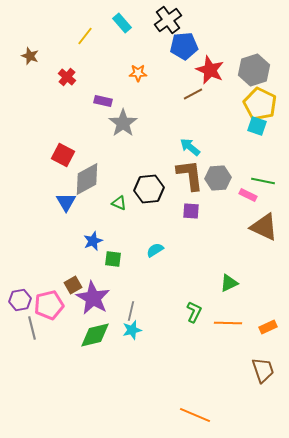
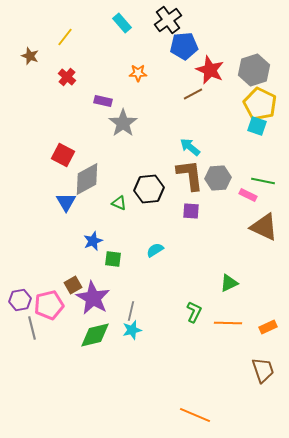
yellow line at (85, 36): moved 20 px left, 1 px down
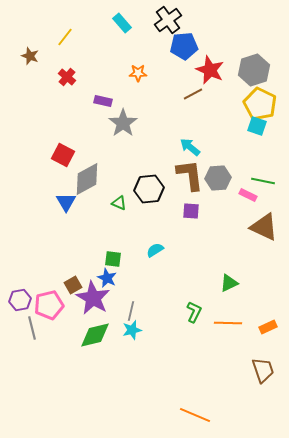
blue star at (93, 241): moved 14 px right, 37 px down; rotated 24 degrees counterclockwise
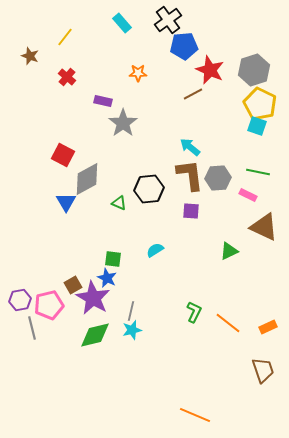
green line at (263, 181): moved 5 px left, 9 px up
green triangle at (229, 283): moved 32 px up
orange line at (228, 323): rotated 36 degrees clockwise
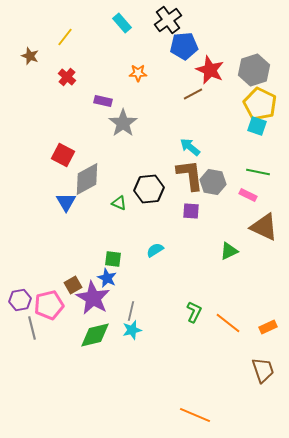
gray hexagon at (218, 178): moved 5 px left, 4 px down; rotated 15 degrees clockwise
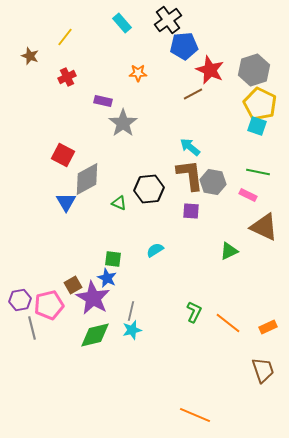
red cross at (67, 77): rotated 24 degrees clockwise
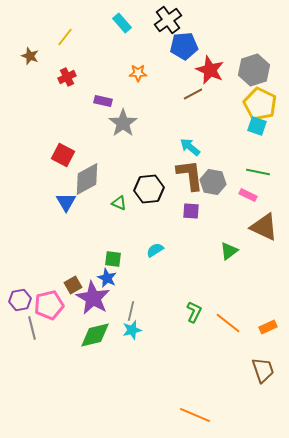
green triangle at (229, 251): rotated 12 degrees counterclockwise
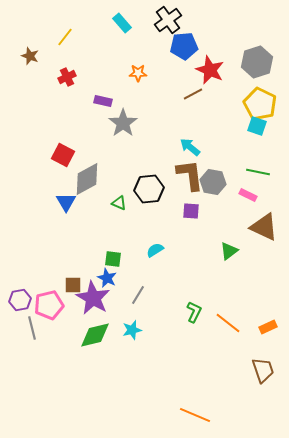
gray hexagon at (254, 70): moved 3 px right, 8 px up
brown square at (73, 285): rotated 30 degrees clockwise
gray line at (131, 311): moved 7 px right, 16 px up; rotated 18 degrees clockwise
